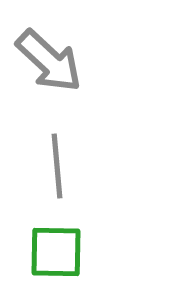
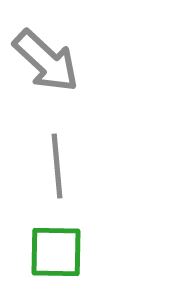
gray arrow: moved 3 px left
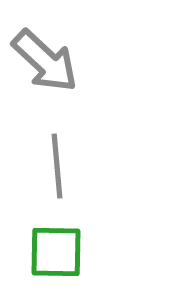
gray arrow: moved 1 px left
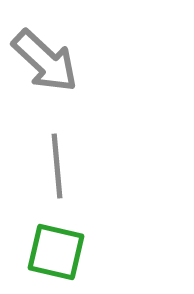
green square: rotated 12 degrees clockwise
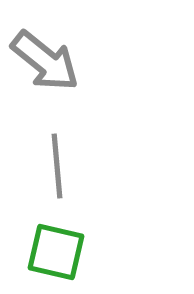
gray arrow: rotated 4 degrees counterclockwise
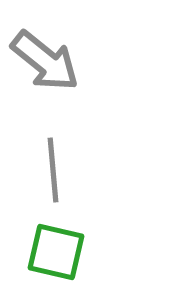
gray line: moved 4 px left, 4 px down
